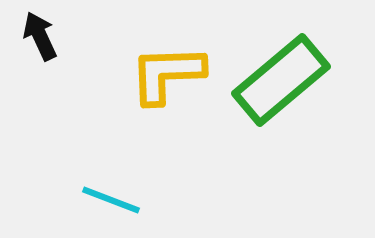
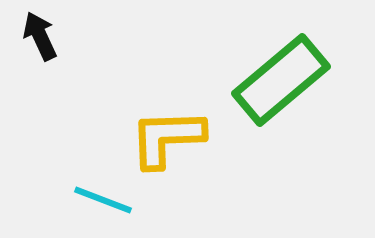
yellow L-shape: moved 64 px down
cyan line: moved 8 px left
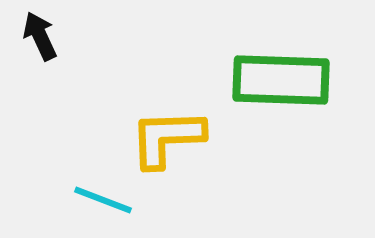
green rectangle: rotated 42 degrees clockwise
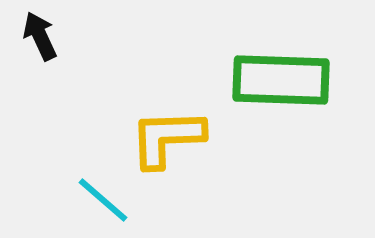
cyan line: rotated 20 degrees clockwise
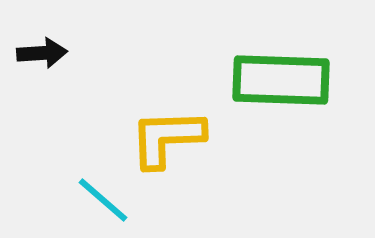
black arrow: moved 2 px right, 17 px down; rotated 111 degrees clockwise
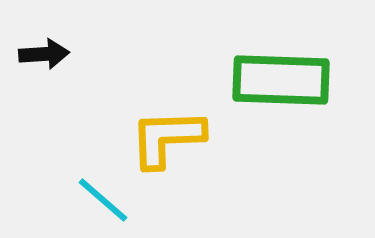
black arrow: moved 2 px right, 1 px down
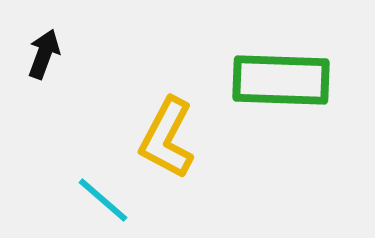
black arrow: rotated 66 degrees counterclockwise
yellow L-shape: rotated 60 degrees counterclockwise
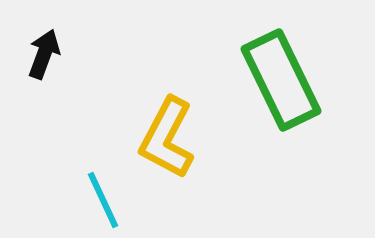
green rectangle: rotated 62 degrees clockwise
cyan line: rotated 24 degrees clockwise
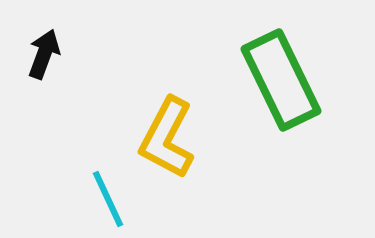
cyan line: moved 5 px right, 1 px up
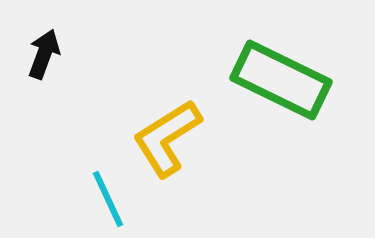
green rectangle: rotated 38 degrees counterclockwise
yellow L-shape: rotated 30 degrees clockwise
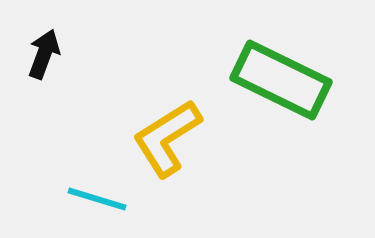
cyan line: moved 11 px left; rotated 48 degrees counterclockwise
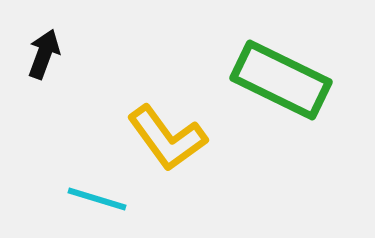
yellow L-shape: rotated 94 degrees counterclockwise
